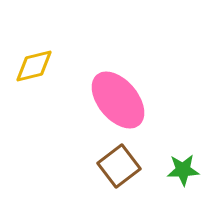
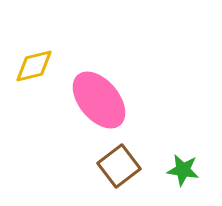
pink ellipse: moved 19 px left
green star: rotated 12 degrees clockwise
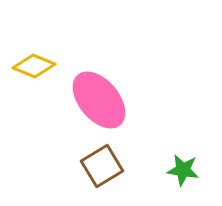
yellow diamond: rotated 36 degrees clockwise
brown square: moved 17 px left; rotated 6 degrees clockwise
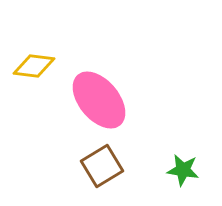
yellow diamond: rotated 15 degrees counterclockwise
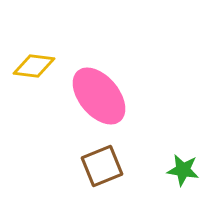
pink ellipse: moved 4 px up
brown square: rotated 9 degrees clockwise
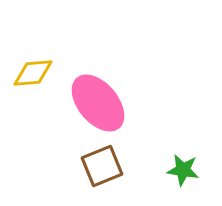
yellow diamond: moved 1 px left, 7 px down; rotated 12 degrees counterclockwise
pink ellipse: moved 1 px left, 7 px down
